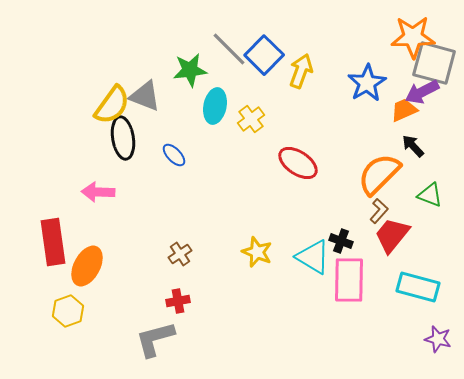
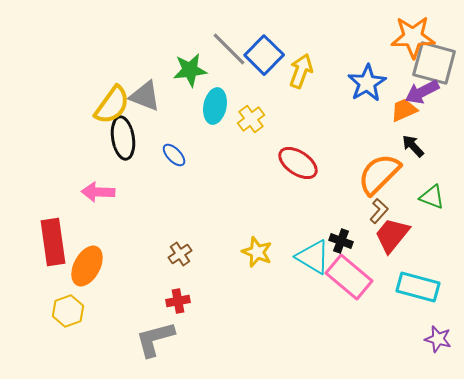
green triangle: moved 2 px right, 2 px down
pink rectangle: moved 3 px up; rotated 51 degrees counterclockwise
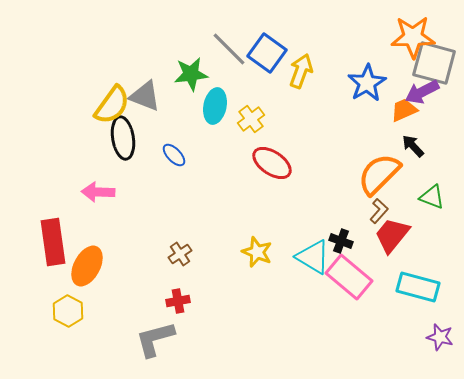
blue square: moved 3 px right, 2 px up; rotated 9 degrees counterclockwise
green star: moved 1 px right, 4 px down
red ellipse: moved 26 px left
yellow hexagon: rotated 12 degrees counterclockwise
purple star: moved 2 px right, 2 px up
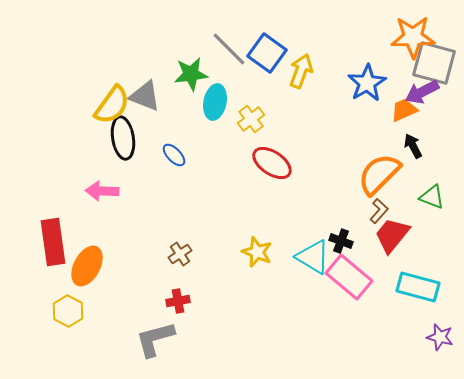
cyan ellipse: moved 4 px up
black arrow: rotated 15 degrees clockwise
pink arrow: moved 4 px right, 1 px up
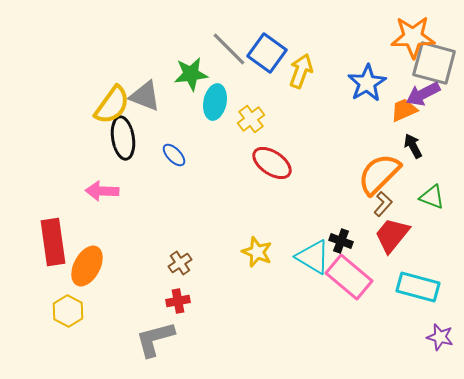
purple arrow: moved 1 px right, 2 px down
brown L-shape: moved 4 px right, 7 px up
brown cross: moved 9 px down
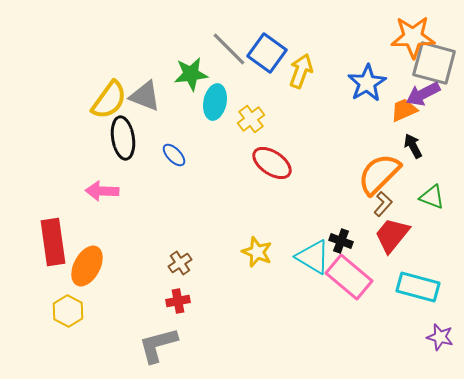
yellow semicircle: moved 3 px left, 5 px up
gray L-shape: moved 3 px right, 6 px down
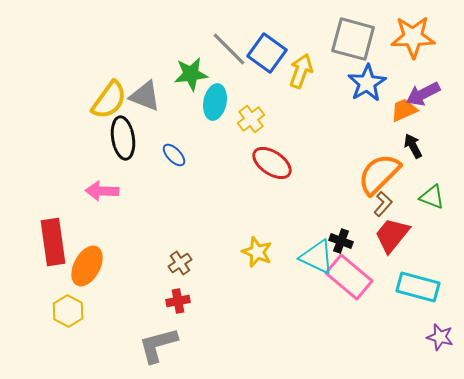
gray square: moved 81 px left, 24 px up
cyan triangle: moved 4 px right; rotated 6 degrees counterclockwise
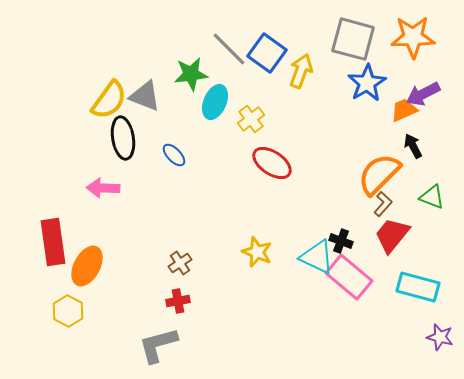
cyan ellipse: rotated 12 degrees clockwise
pink arrow: moved 1 px right, 3 px up
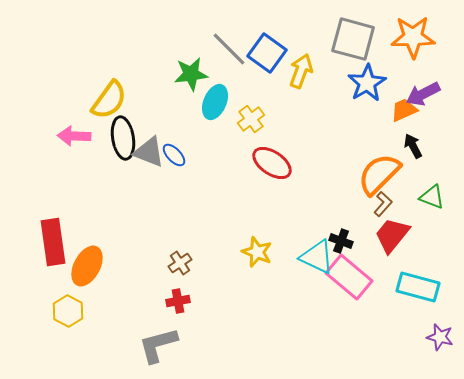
gray triangle: moved 4 px right, 56 px down
pink arrow: moved 29 px left, 52 px up
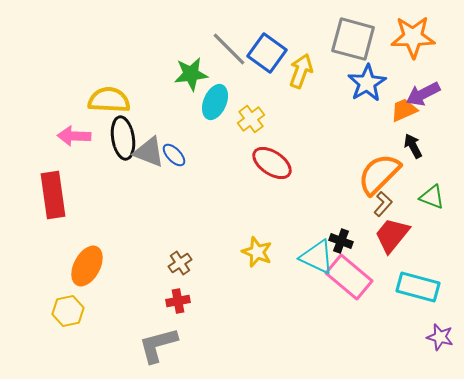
yellow semicircle: rotated 123 degrees counterclockwise
red rectangle: moved 47 px up
yellow hexagon: rotated 20 degrees clockwise
